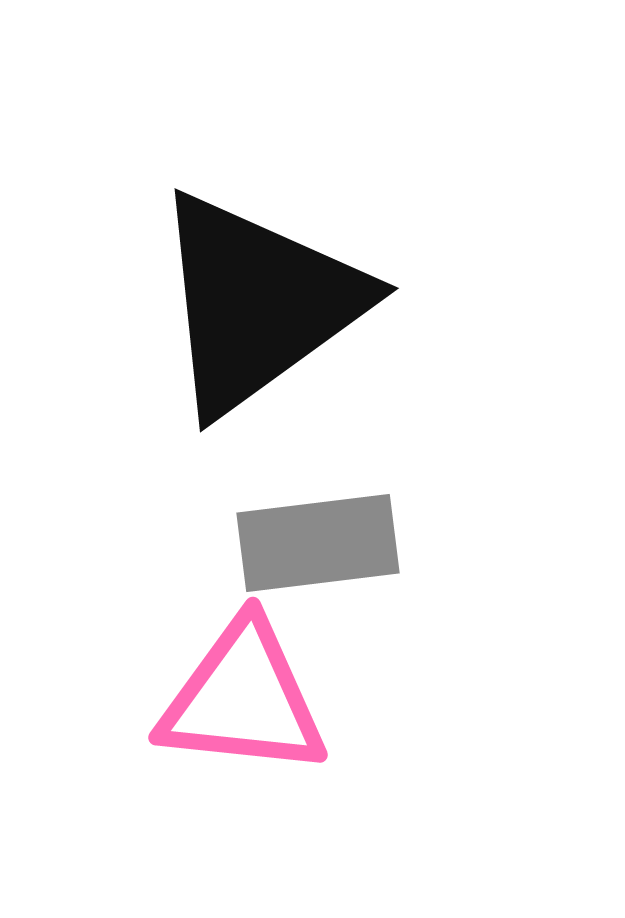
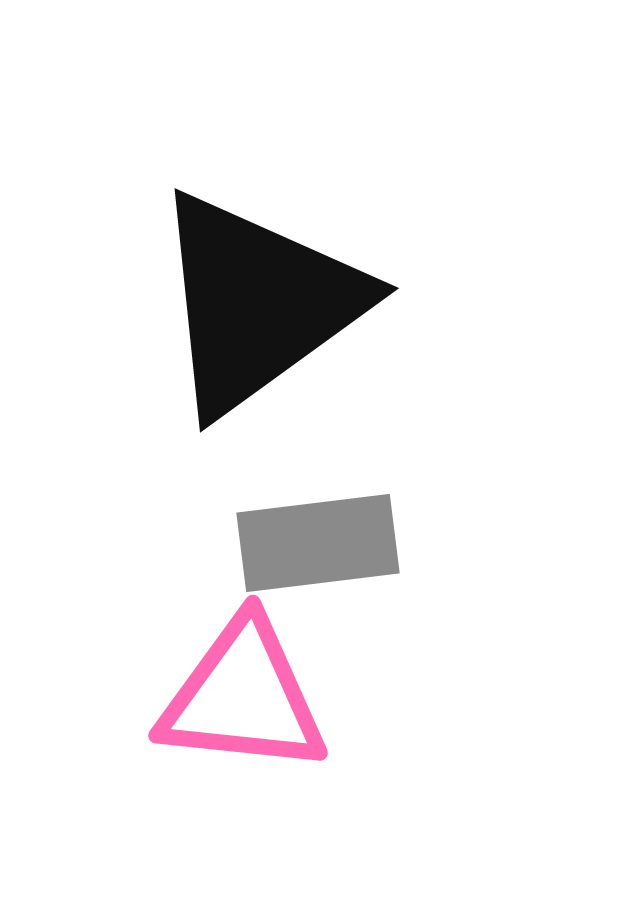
pink triangle: moved 2 px up
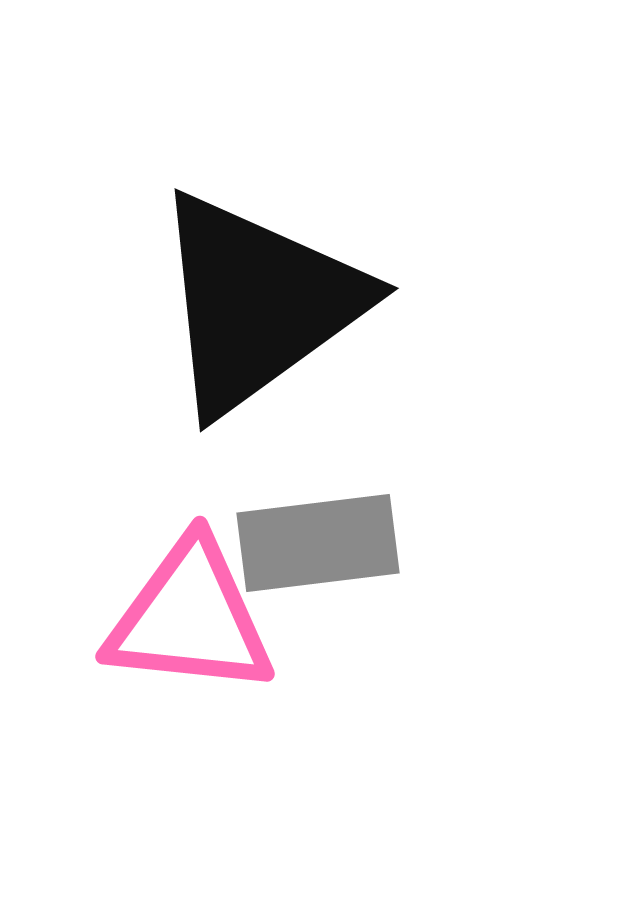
pink triangle: moved 53 px left, 79 px up
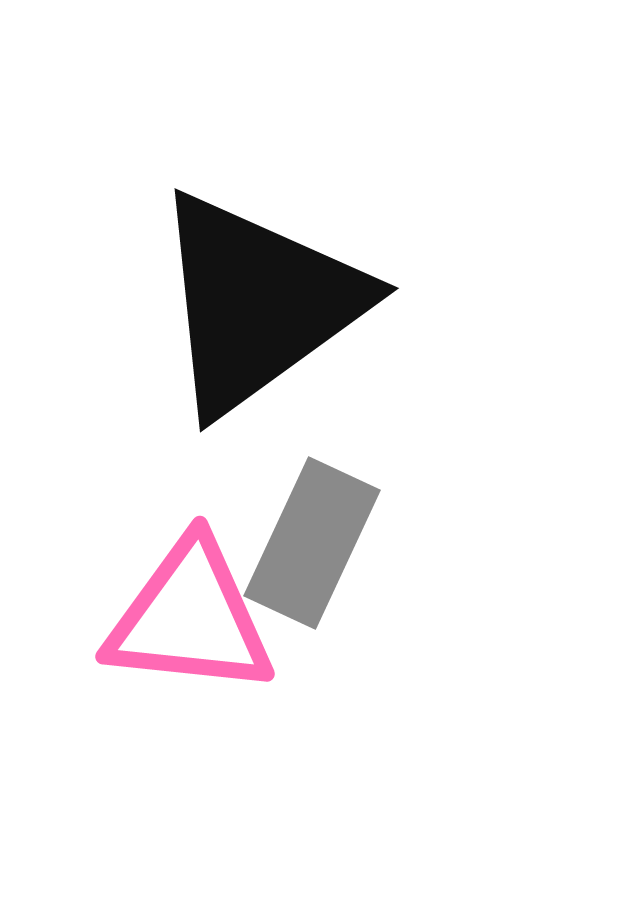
gray rectangle: moved 6 px left; rotated 58 degrees counterclockwise
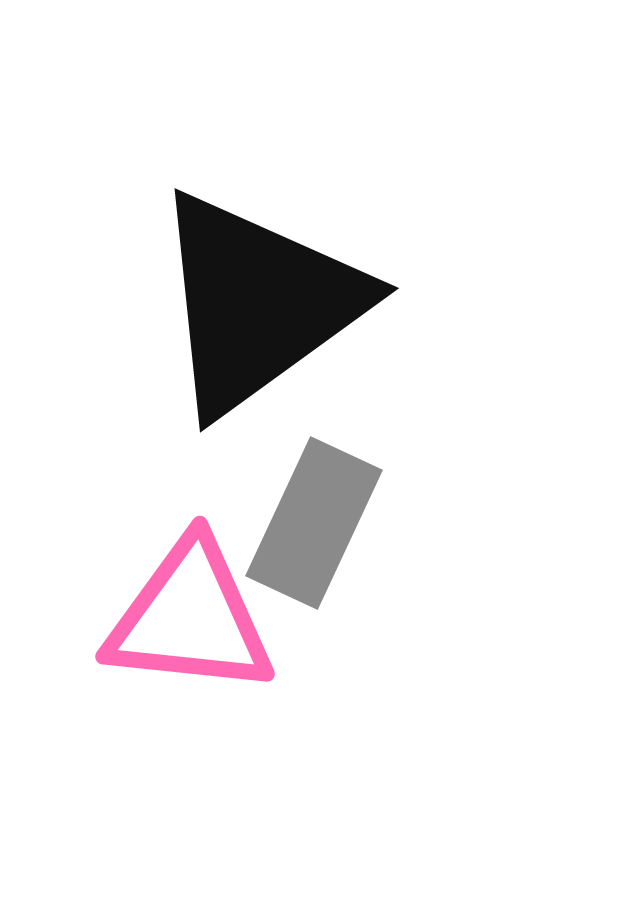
gray rectangle: moved 2 px right, 20 px up
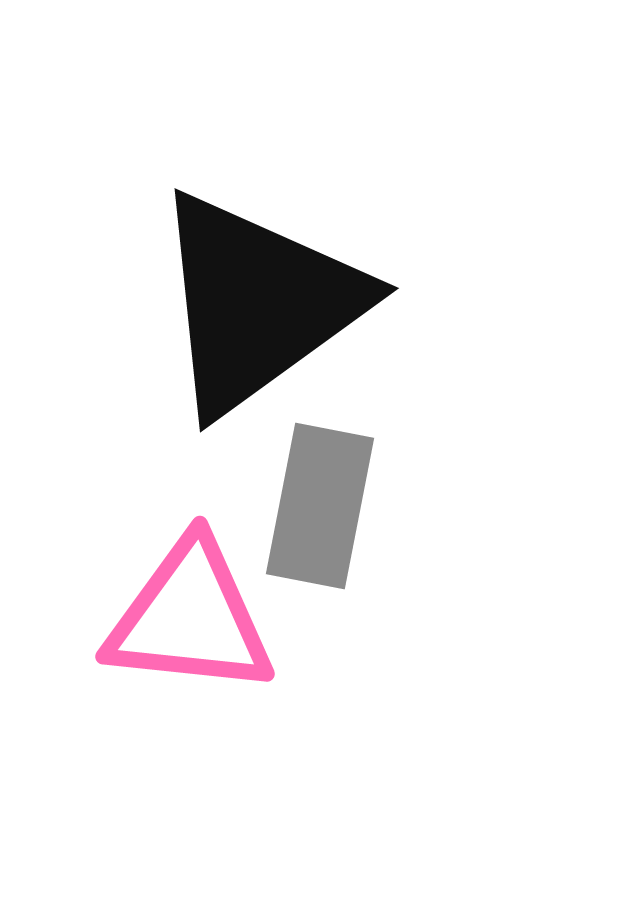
gray rectangle: moved 6 px right, 17 px up; rotated 14 degrees counterclockwise
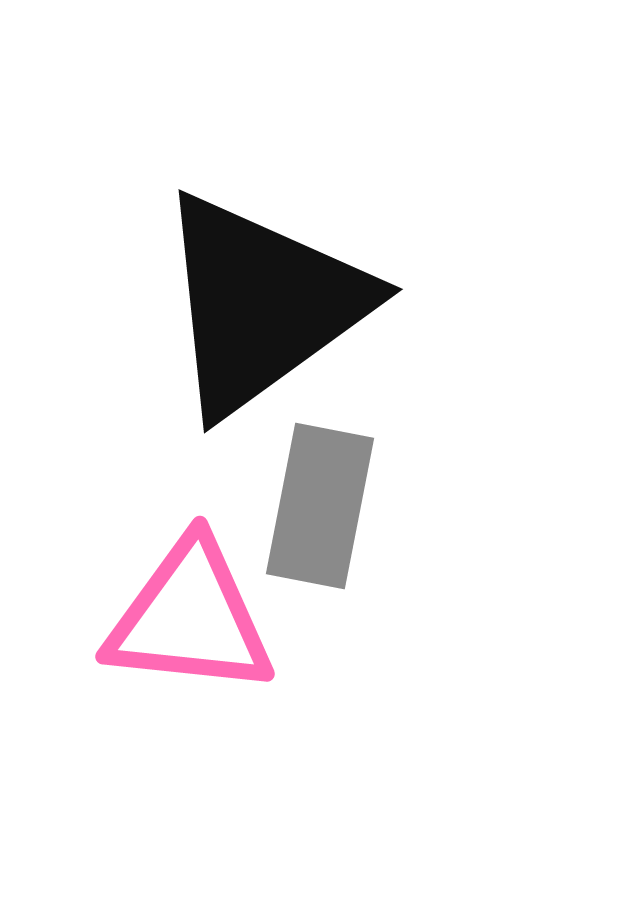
black triangle: moved 4 px right, 1 px down
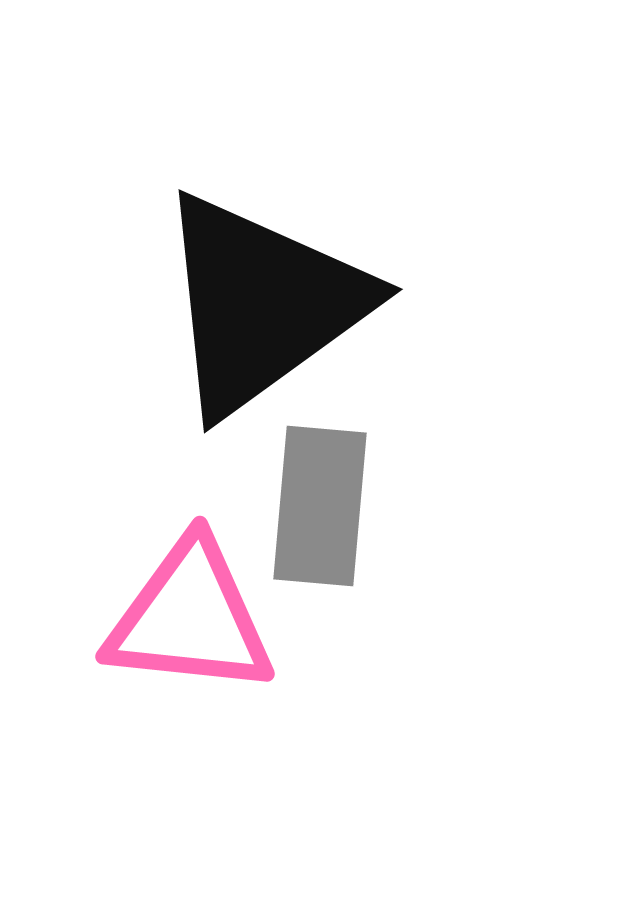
gray rectangle: rotated 6 degrees counterclockwise
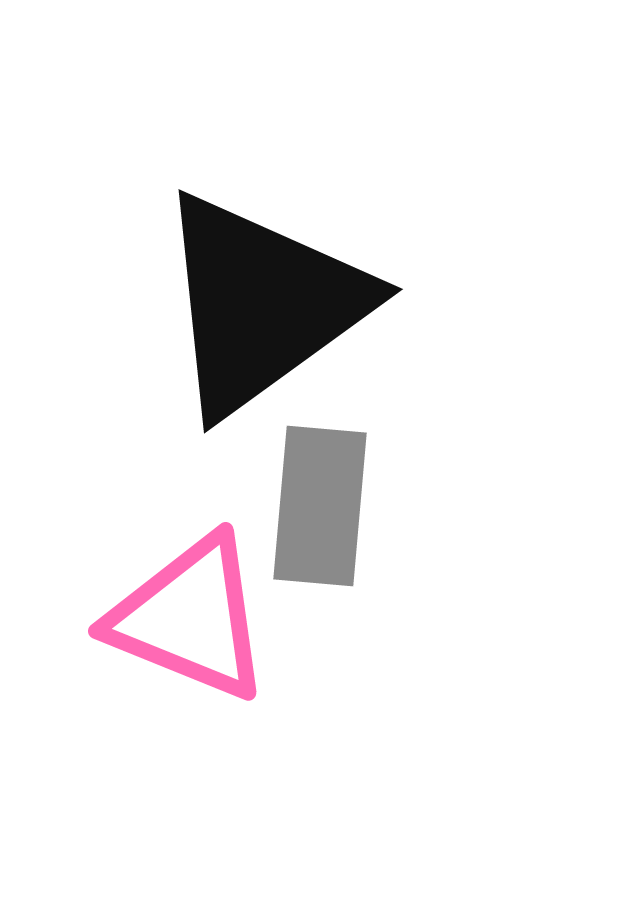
pink triangle: rotated 16 degrees clockwise
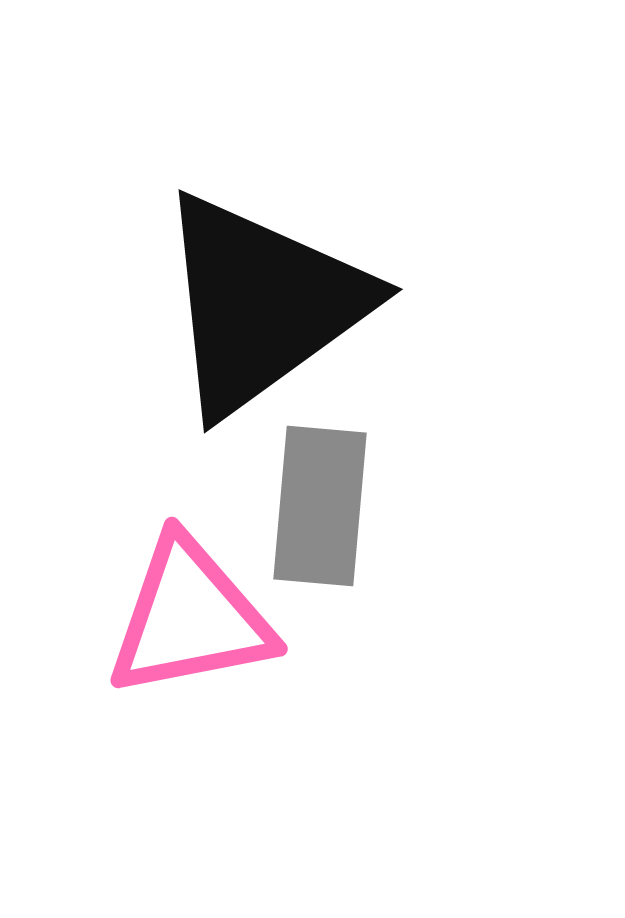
pink triangle: rotated 33 degrees counterclockwise
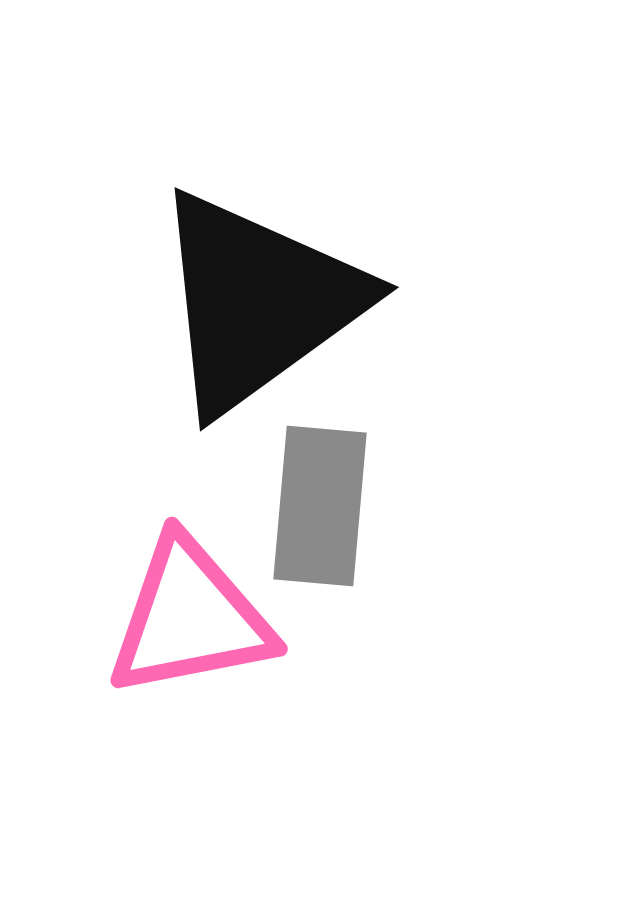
black triangle: moved 4 px left, 2 px up
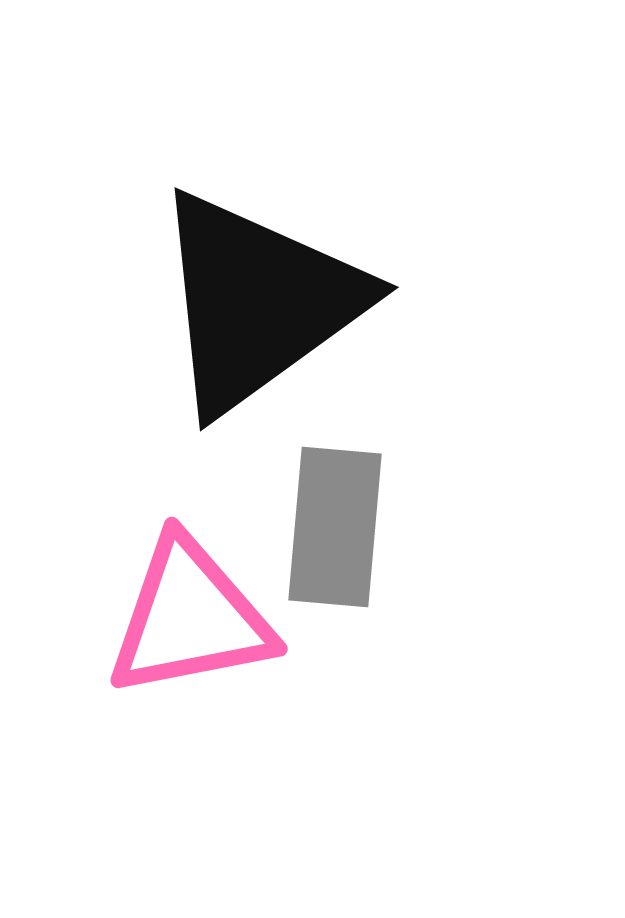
gray rectangle: moved 15 px right, 21 px down
